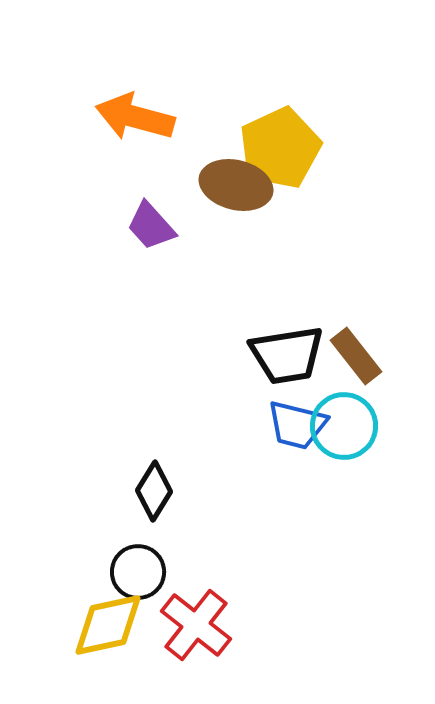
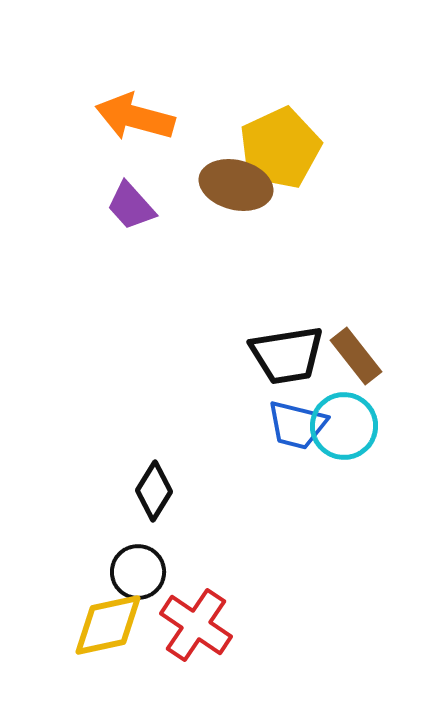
purple trapezoid: moved 20 px left, 20 px up
red cross: rotated 4 degrees counterclockwise
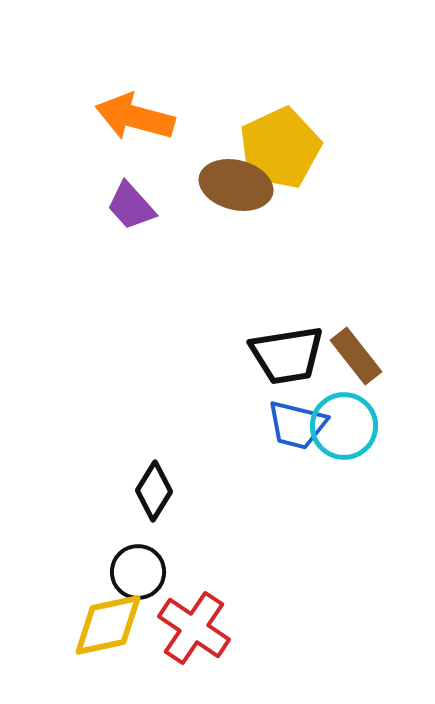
red cross: moved 2 px left, 3 px down
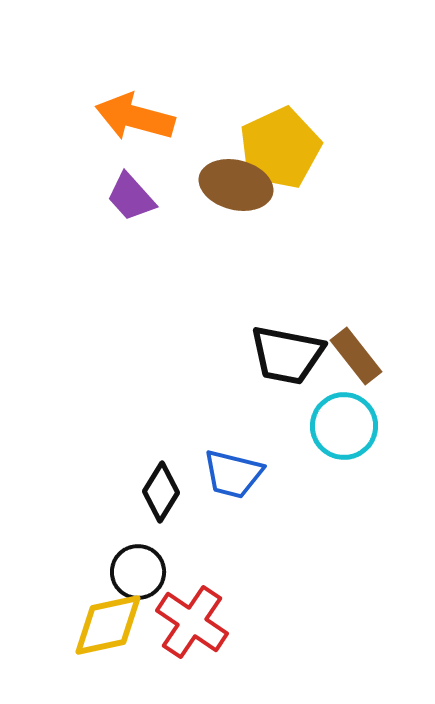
purple trapezoid: moved 9 px up
black trapezoid: rotated 20 degrees clockwise
blue trapezoid: moved 64 px left, 49 px down
black diamond: moved 7 px right, 1 px down
red cross: moved 2 px left, 6 px up
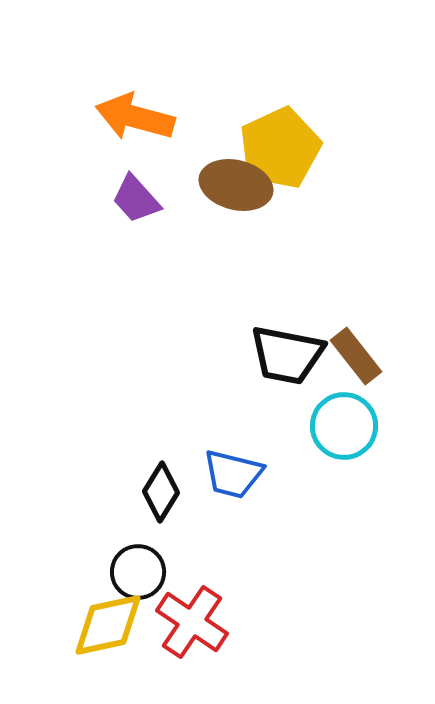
purple trapezoid: moved 5 px right, 2 px down
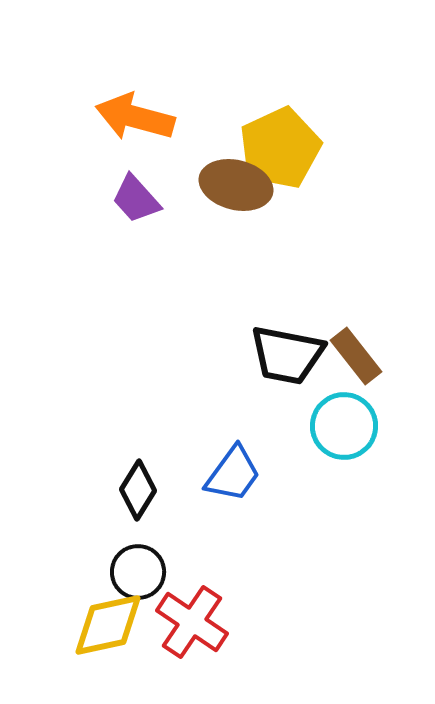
blue trapezoid: rotated 68 degrees counterclockwise
black diamond: moved 23 px left, 2 px up
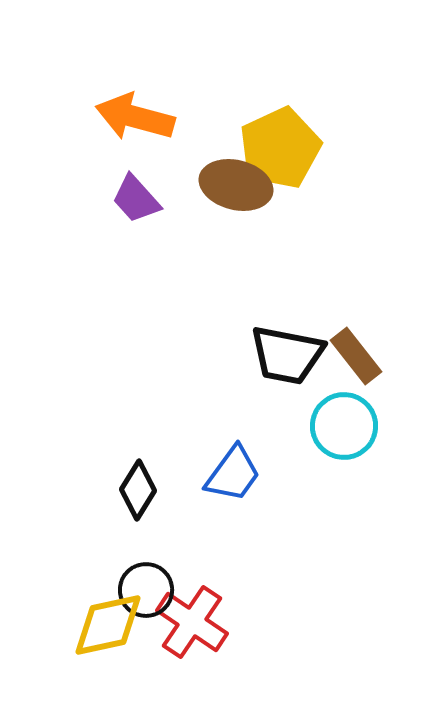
black circle: moved 8 px right, 18 px down
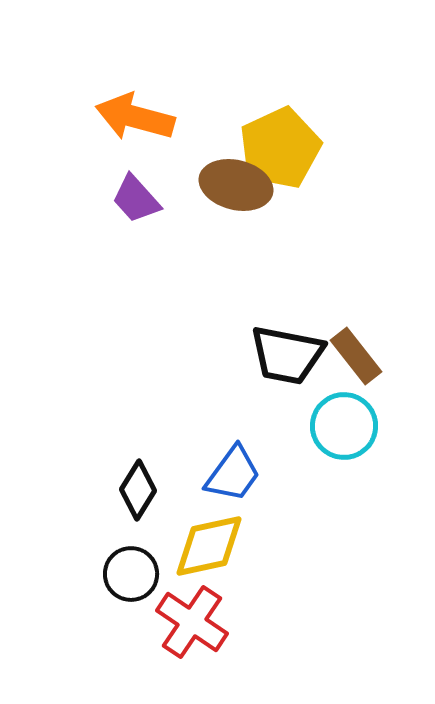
black circle: moved 15 px left, 16 px up
yellow diamond: moved 101 px right, 79 px up
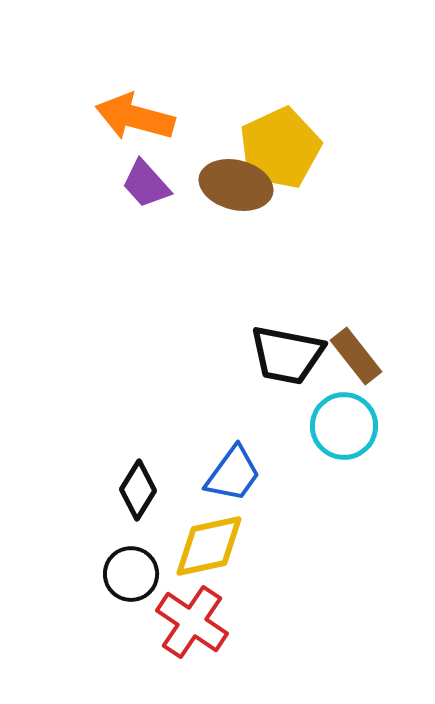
purple trapezoid: moved 10 px right, 15 px up
